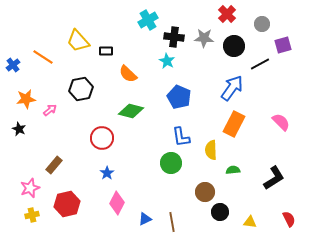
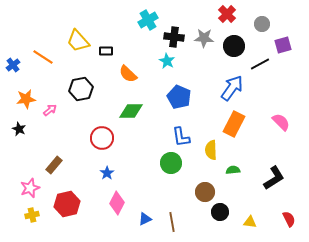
green diamond at (131, 111): rotated 15 degrees counterclockwise
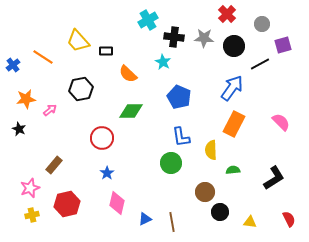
cyan star at (167, 61): moved 4 px left, 1 px down
pink diamond at (117, 203): rotated 15 degrees counterclockwise
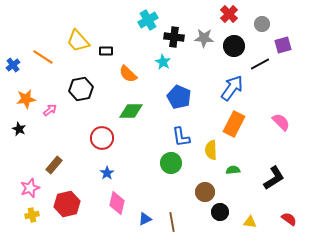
red cross at (227, 14): moved 2 px right
red semicircle at (289, 219): rotated 28 degrees counterclockwise
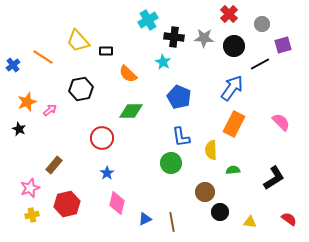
orange star at (26, 99): moved 1 px right, 3 px down; rotated 12 degrees counterclockwise
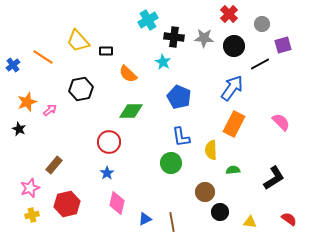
red circle at (102, 138): moved 7 px right, 4 px down
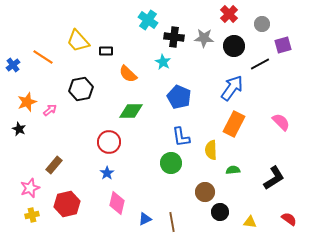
cyan cross at (148, 20): rotated 24 degrees counterclockwise
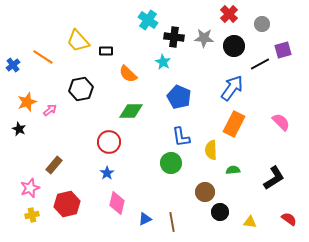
purple square at (283, 45): moved 5 px down
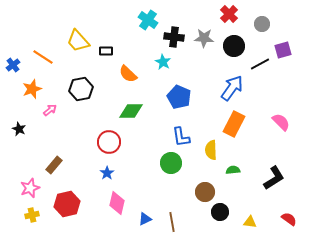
orange star at (27, 102): moved 5 px right, 13 px up
